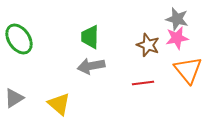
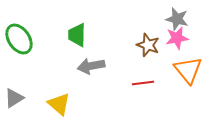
green trapezoid: moved 13 px left, 2 px up
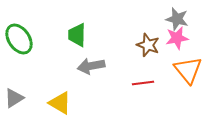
yellow triangle: moved 1 px right, 1 px up; rotated 10 degrees counterclockwise
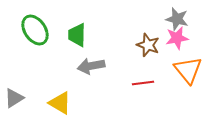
green ellipse: moved 16 px right, 9 px up
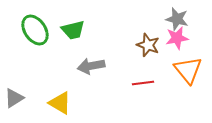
green trapezoid: moved 4 px left, 5 px up; rotated 105 degrees counterclockwise
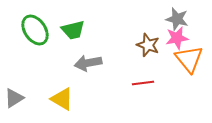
gray arrow: moved 3 px left, 3 px up
orange triangle: moved 1 px right, 11 px up
yellow triangle: moved 2 px right, 4 px up
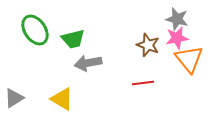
green trapezoid: moved 9 px down
